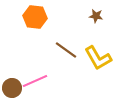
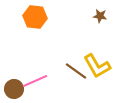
brown star: moved 4 px right
brown line: moved 10 px right, 21 px down
yellow L-shape: moved 1 px left, 8 px down
brown circle: moved 2 px right, 1 px down
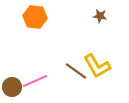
brown circle: moved 2 px left, 2 px up
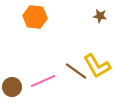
pink line: moved 8 px right
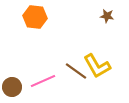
brown star: moved 7 px right
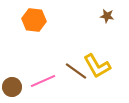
orange hexagon: moved 1 px left, 3 px down
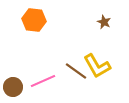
brown star: moved 3 px left, 6 px down; rotated 16 degrees clockwise
brown circle: moved 1 px right
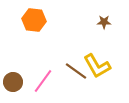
brown star: rotated 24 degrees counterclockwise
pink line: rotated 30 degrees counterclockwise
brown circle: moved 5 px up
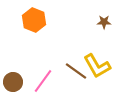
orange hexagon: rotated 15 degrees clockwise
